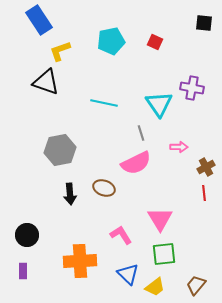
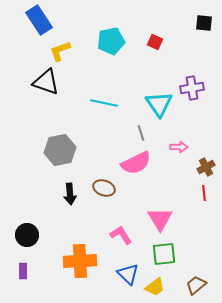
purple cross: rotated 20 degrees counterclockwise
brown trapezoid: rotated 10 degrees clockwise
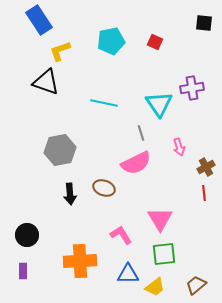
pink arrow: rotated 72 degrees clockwise
blue triangle: rotated 45 degrees counterclockwise
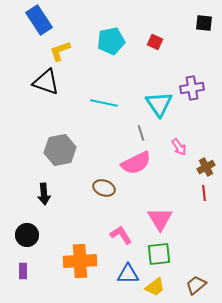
pink arrow: rotated 18 degrees counterclockwise
black arrow: moved 26 px left
green square: moved 5 px left
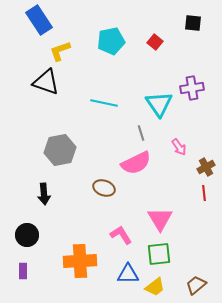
black square: moved 11 px left
red square: rotated 14 degrees clockwise
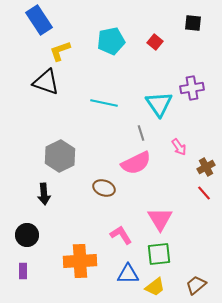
gray hexagon: moved 6 px down; rotated 16 degrees counterclockwise
red line: rotated 35 degrees counterclockwise
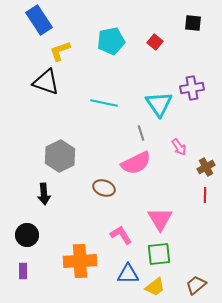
red line: moved 1 px right, 2 px down; rotated 42 degrees clockwise
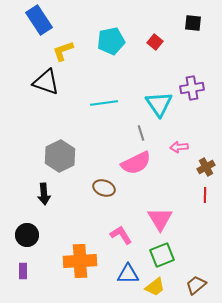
yellow L-shape: moved 3 px right
cyan line: rotated 20 degrees counterclockwise
pink arrow: rotated 120 degrees clockwise
green square: moved 3 px right, 1 px down; rotated 15 degrees counterclockwise
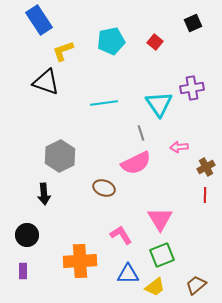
black square: rotated 30 degrees counterclockwise
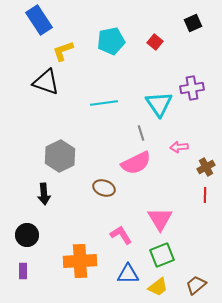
yellow trapezoid: moved 3 px right
